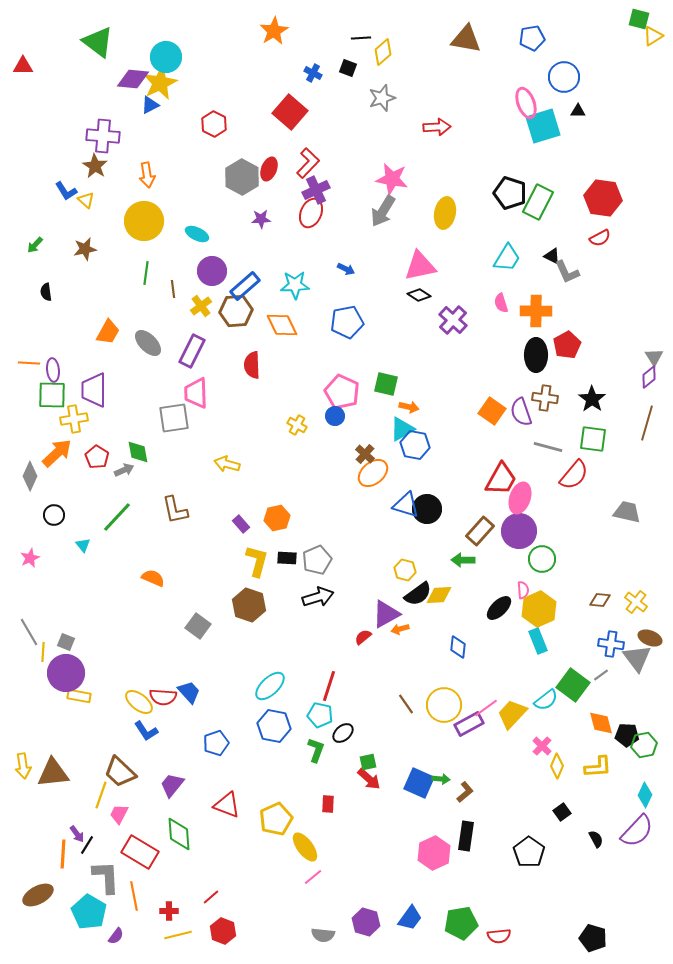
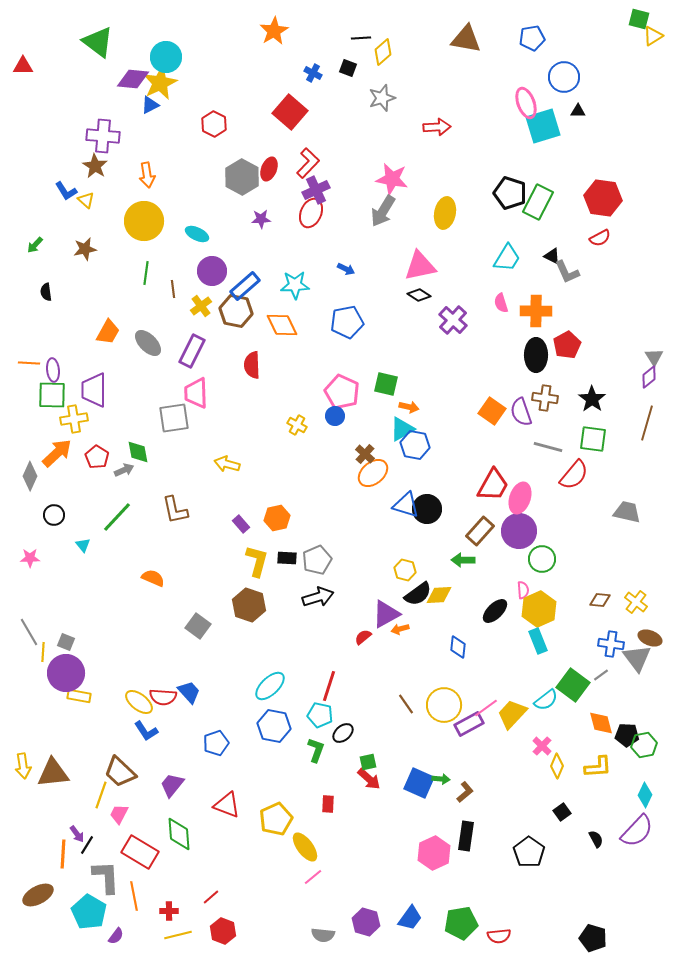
brown hexagon at (236, 311): rotated 16 degrees clockwise
red trapezoid at (501, 479): moved 8 px left, 6 px down
pink star at (30, 558): rotated 24 degrees clockwise
black ellipse at (499, 608): moved 4 px left, 3 px down
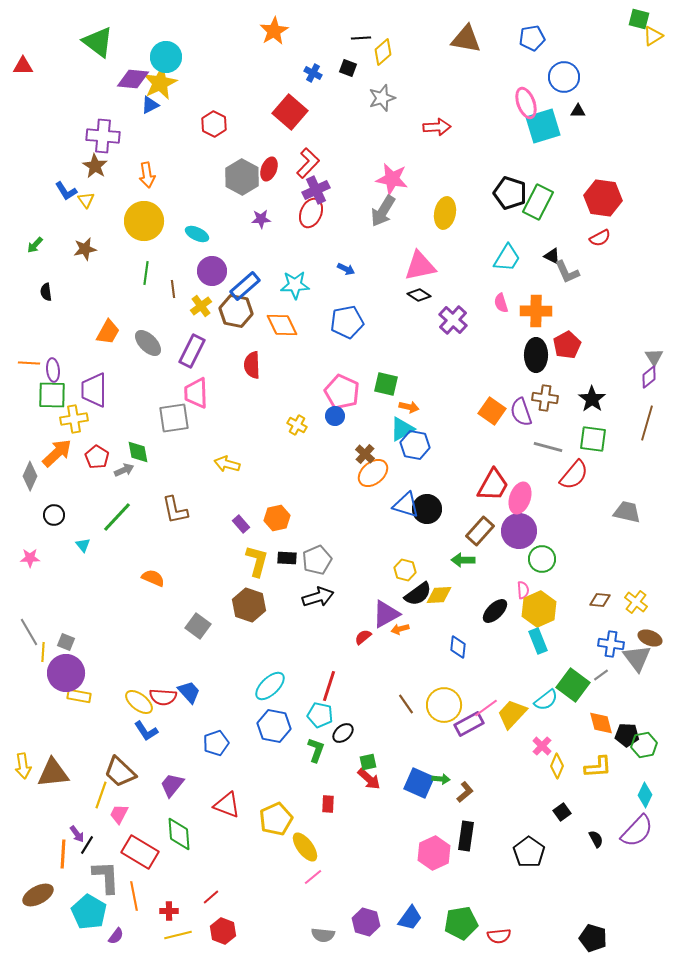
yellow triangle at (86, 200): rotated 12 degrees clockwise
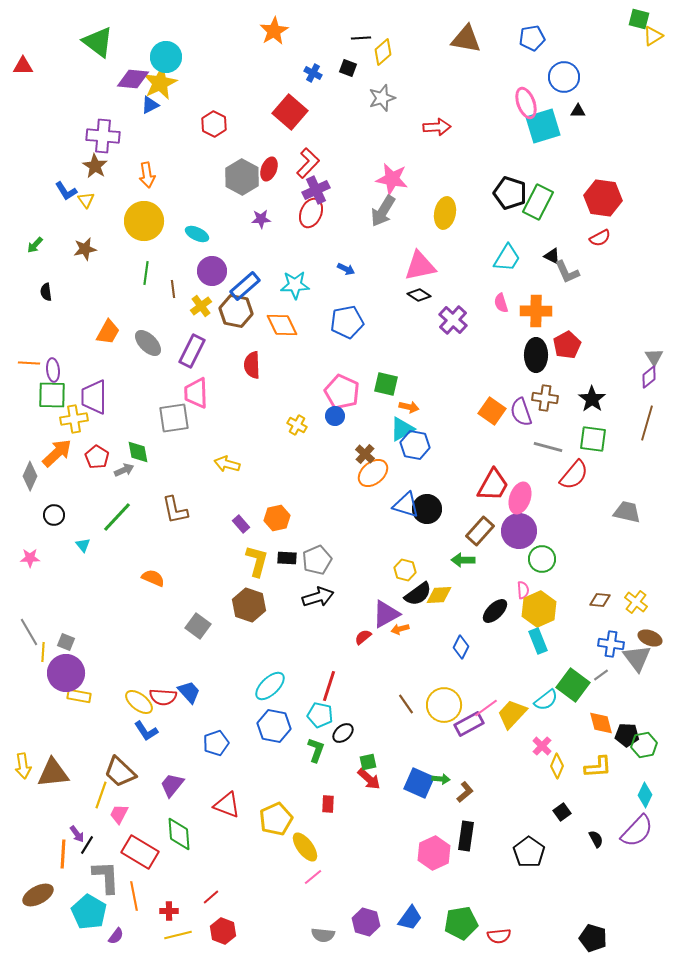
purple trapezoid at (94, 390): moved 7 px down
blue diamond at (458, 647): moved 3 px right; rotated 20 degrees clockwise
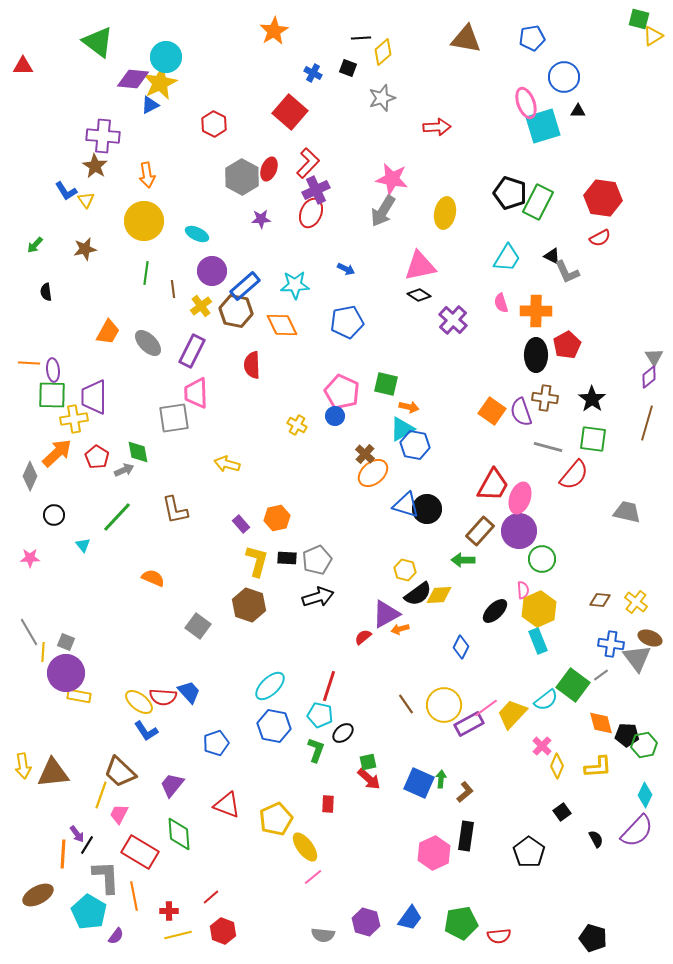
green arrow at (441, 779): rotated 90 degrees counterclockwise
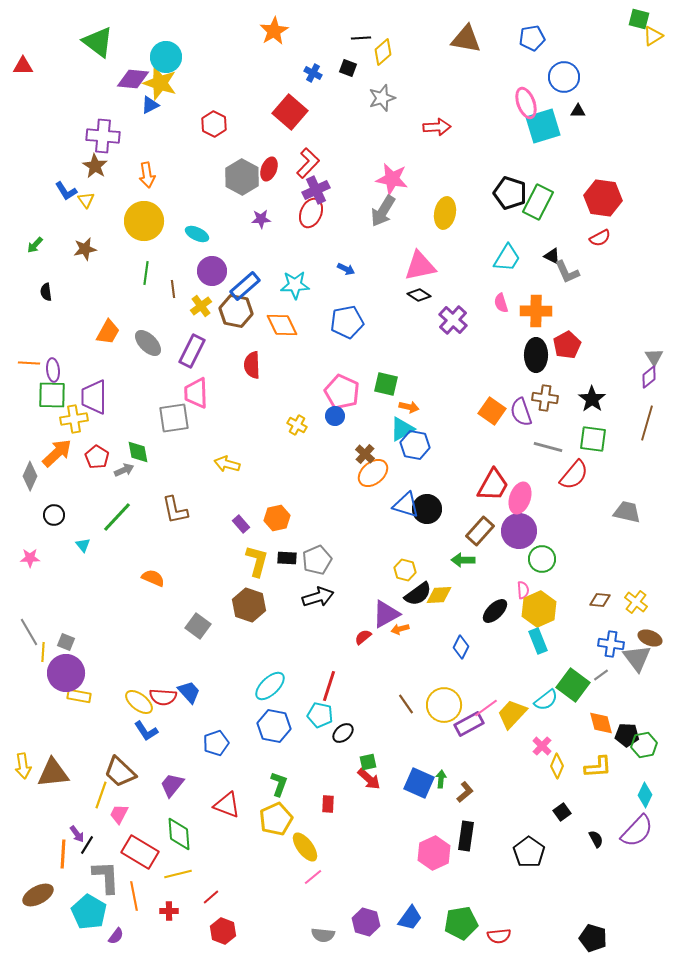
yellow star at (160, 83): rotated 28 degrees counterclockwise
green L-shape at (316, 750): moved 37 px left, 34 px down
yellow line at (178, 935): moved 61 px up
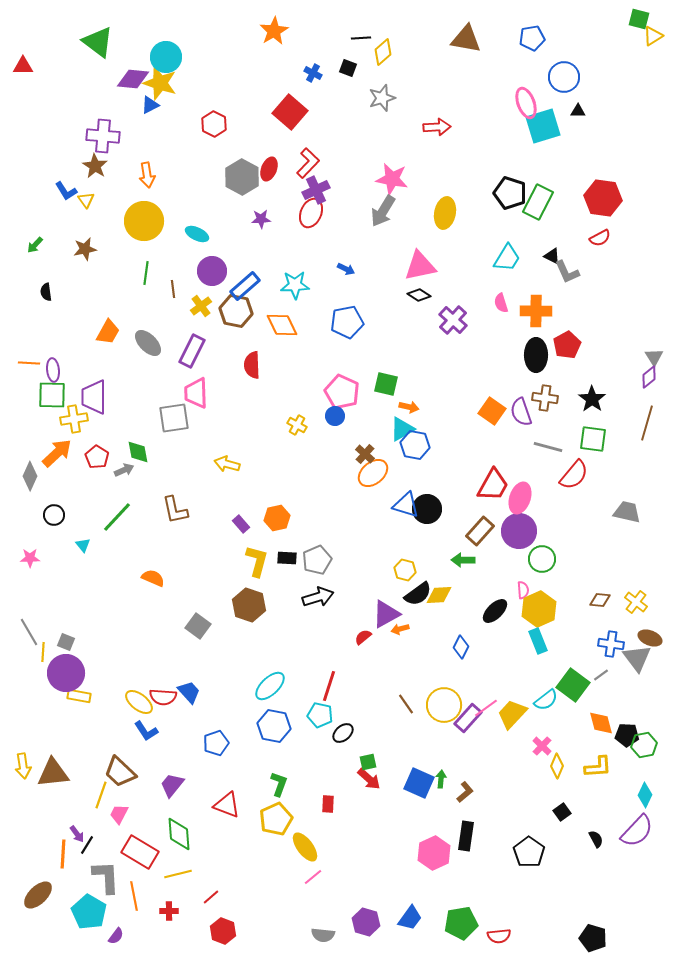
purple rectangle at (469, 724): moved 1 px left, 6 px up; rotated 20 degrees counterclockwise
brown ellipse at (38, 895): rotated 16 degrees counterclockwise
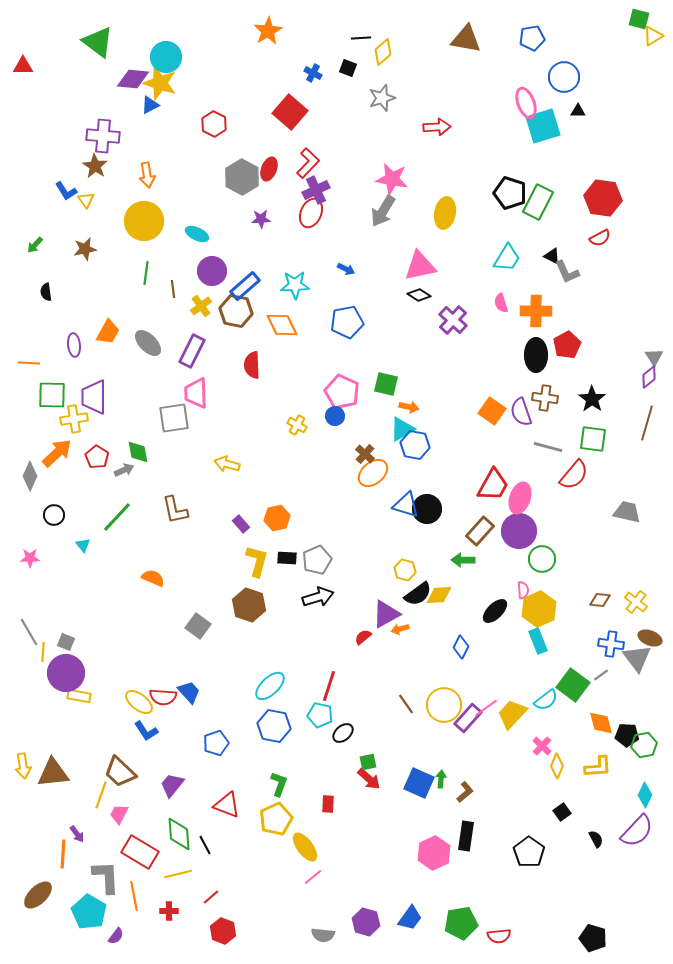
orange star at (274, 31): moved 6 px left
purple ellipse at (53, 370): moved 21 px right, 25 px up
black line at (87, 845): moved 118 px right; rotated 60 degrees counterclockwise
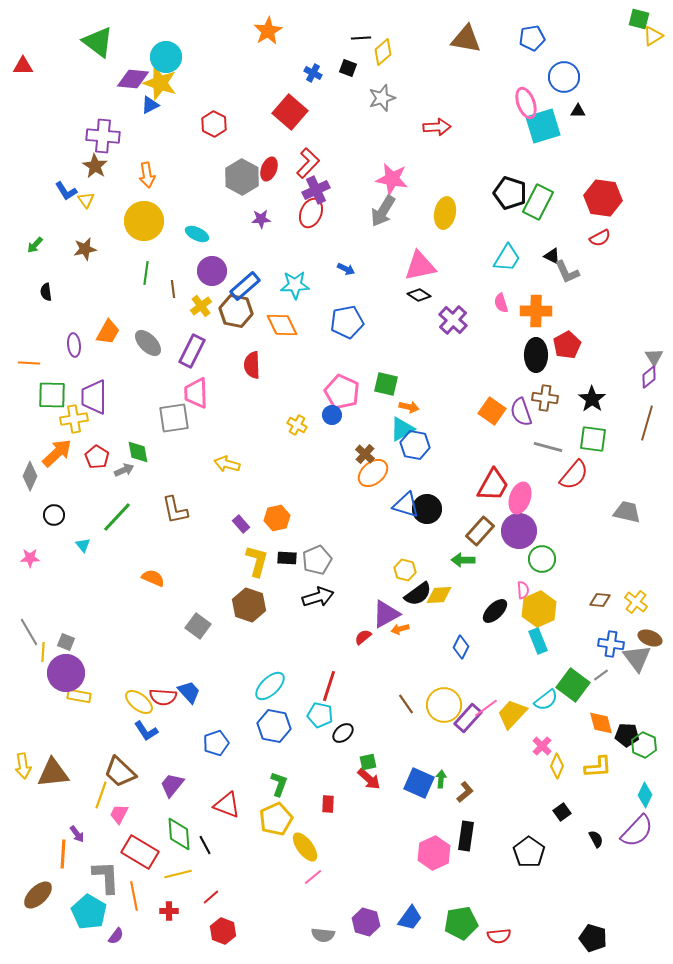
blue circle at (335, 416): moved 3 px left, 1 px up
green hexagon at (644, 745): rotated 25 degrees counterclockwise
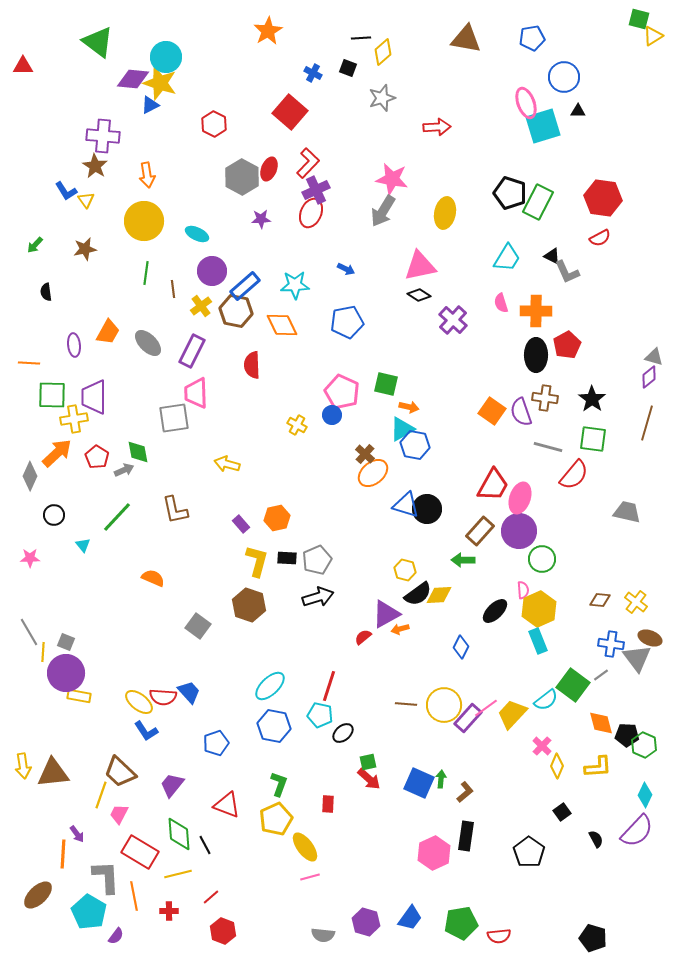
gray triangle at (654, 357): rotated 42 degrees counterclockwise
brown line at (406, 704): rotated 50 degrees counterclockwise
pink line at (313, 877): moved 3 px left; rotated 24 degrees clockwise
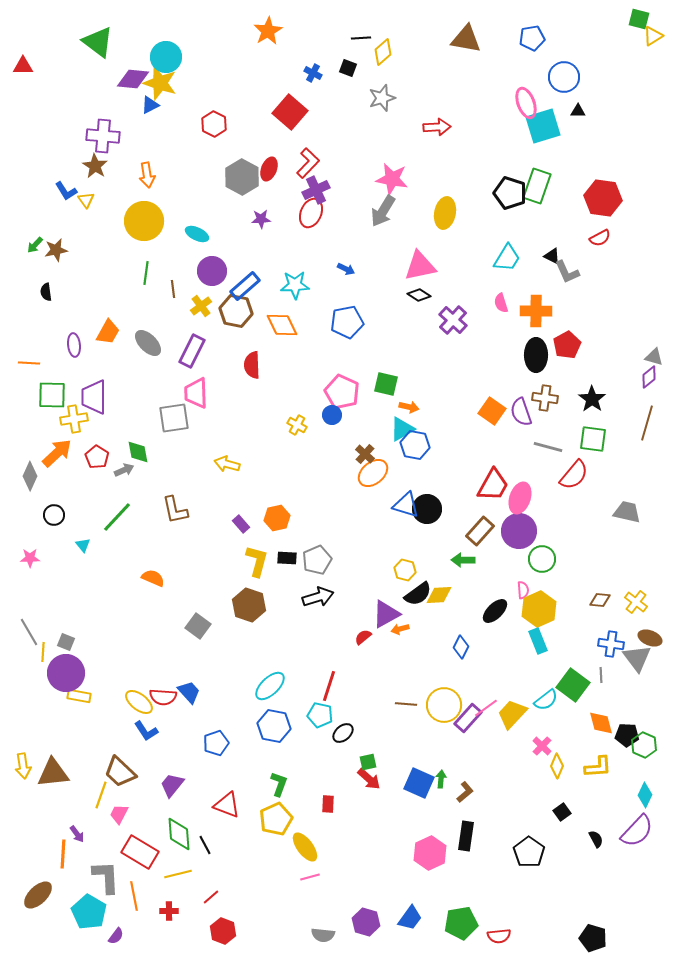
green rectangle at (538, 202): moved 1 px left, 16 px up; rotated 8 degrees counterclockwise
brown star at (85, 249): moved 29 px left, 1 px down
gray line at (601, 675): rotated 56 degrees counterclockwise
pink hexagon at (434, 853): moved 4 px left
